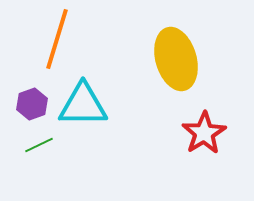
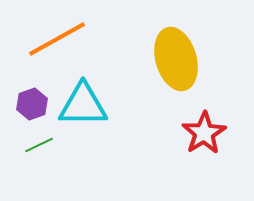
orange line: rotated 44 degrees clockwise
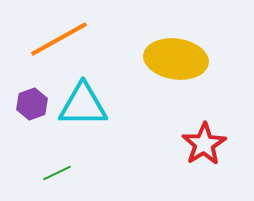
orange line: moved 2 px right
yellow ellipse: rotated 66 degrees counterclockwise
red star: moved 11 px down
green line: moved 18 px right, 28 px down
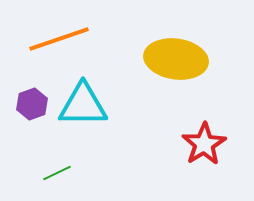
orange line: rotated 10 degrees clockwise
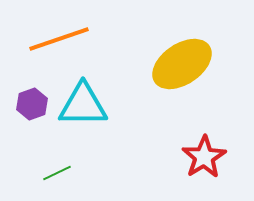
yellow ellipse: moved 6 px right, 5 px down; rotated 42 degrees counterclockwise
red star: moved 13 px down
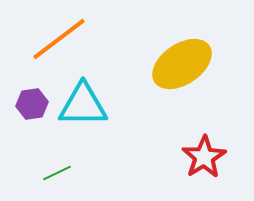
orange line: rotated 18 degrees counterclockwise
purple hexagon: rotated 12 degrees clockwise
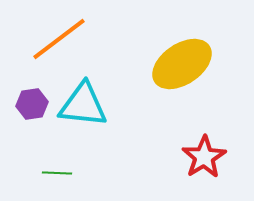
cyan triangle: rotated 6 degrees clockwise
green line: rotated 28 degrees clockwise
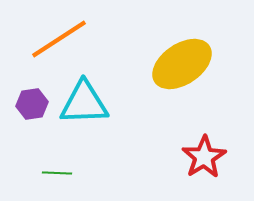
orange line: rotated 4 degrees clockwise
cyan triangle: moved 1 px right, 2 px up; rotated 8 degrees counterclockwise
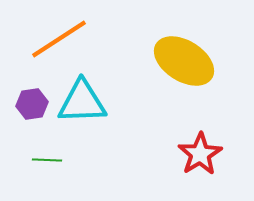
yellow ellipse: moved 2 px right, 3 px up; rotated 66 degrees clockwise
cyan triangle: moved 2 px left, 1 px up
red star: moved 4 px left, 3 px up
green line: moved 10 px left, 13 px up
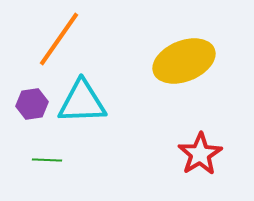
orange line: rotated 22 degrees counterclockwise
yellow ellipse: rotated 54 degrees counterclockwise
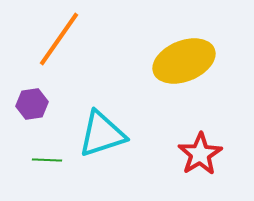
cyan triangle: moved 20 px right, 32 px down; rotated 16 degrees counterclockwise
